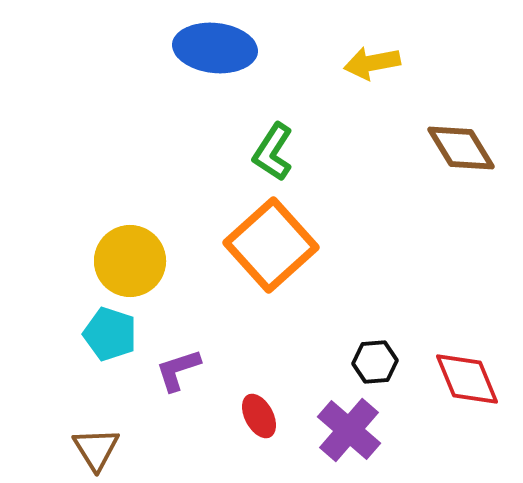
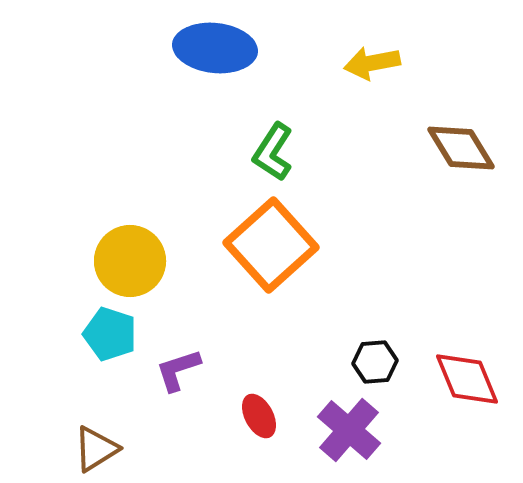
brown triangle: rotated 30 degrees clockwise
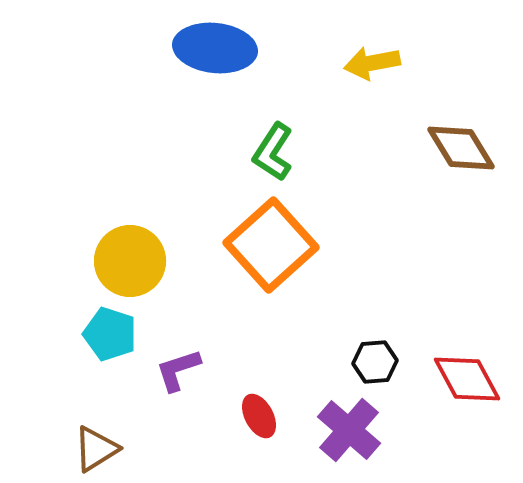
red diamond: rotated 6 degrees counterclockwise
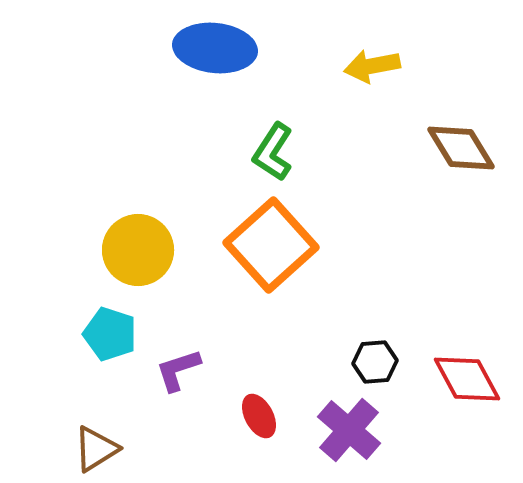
yellow arrow: moved 3 px down
yellow circle: moved 8 px right, 11 px up
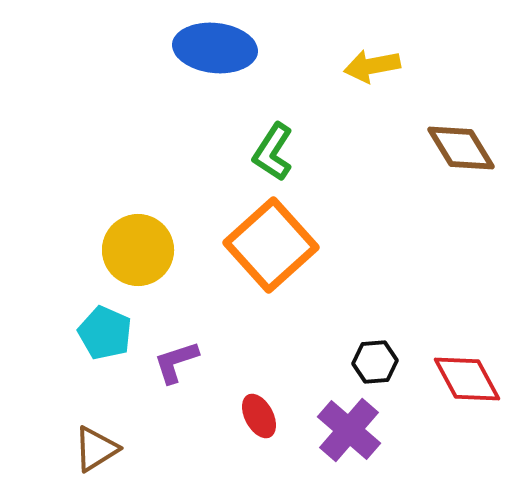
cyan pentagon: moved 5 px left, 1 px up; rotated 6 degrees clockwise
purple L-shape: moved 2 px left, 8 px up
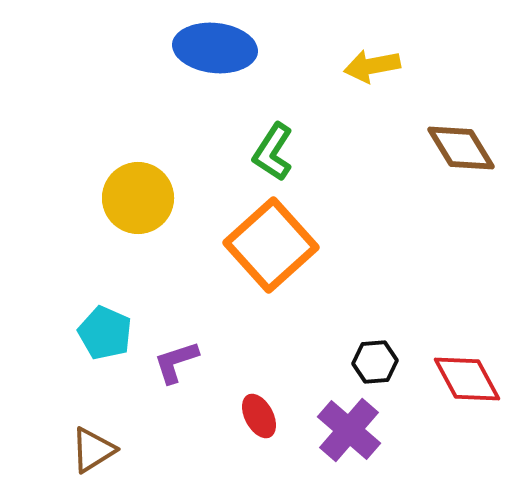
yellow circle: moved 52 px up
brown triangle: moved 3 px left, 1 px down
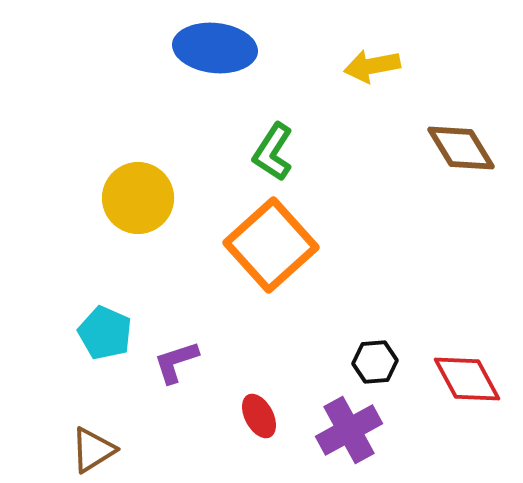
purple cross: rotated 20 degrees clockwise
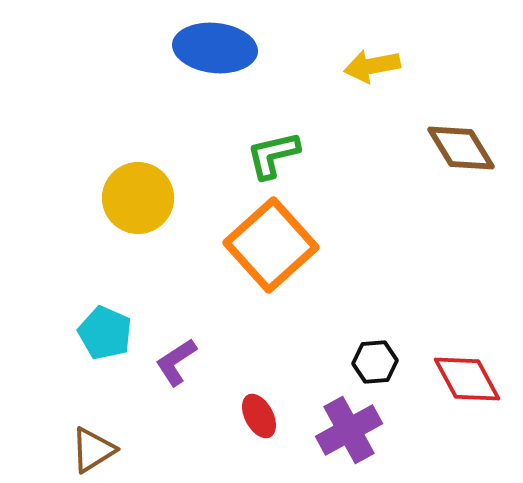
green L-shape: moved 3 px down; rotated 44 degrees clockwise
purple L-shape: rotated 15 degrees counterclockwise
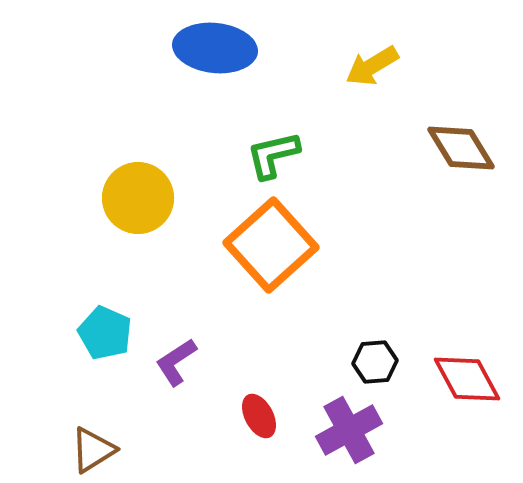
yellow arrow: rotated 20 degrees counterclockwise
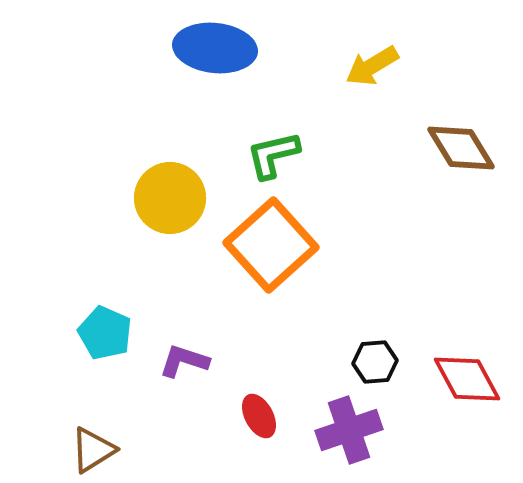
yellow circle: moved 32 px right
purple L-shape: moved 8 px right, 1 px up; rotated 51 degrees clockwise
purple cross: rotated 10 degrees clockwise
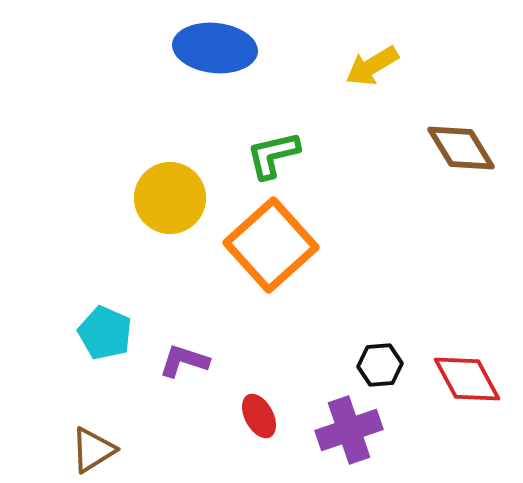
black hexagon: moved 5 px right, 3 px down
